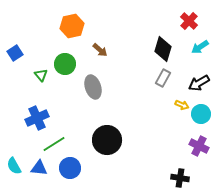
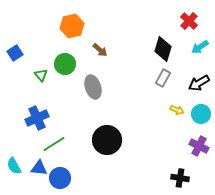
yellow arrow: moved 5 px left, 5 px down
blue circle: moved 10 px left, 10 px down
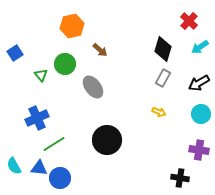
gray ellipse: rotated 20 degrees counterclockwise
yellow arrow: moved 18 px left, 2 px down
purple cross: moved 4 px down; rotated 18 degrees counterclockwise
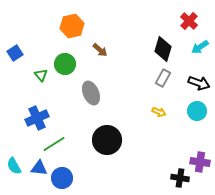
black arrow: rotated 130 degrees counterclockwise
gray ellipse: moved 2 px left, 6 px down; rotated 15 degrees clockwise
cyan circle: moved 4 px left, 3 px up
purple cross: moved 1 px right, 12 px down
blue circle: moved 2 px right
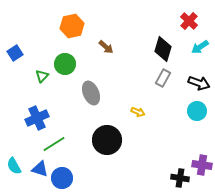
brown arrow: moved 6 px right, 3 px up
green triangle: moved 1 px right, 1 px down; rotated 24 degrees clockwise
yellow arrow: moved 21 px left
purple cross: moved 2 px right, 3 px down
blue triangle: moved 1 px right, 1 px down; rotated 12 degrees clockwise
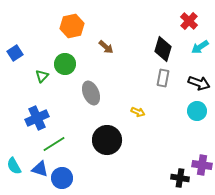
gray rectangle: rotated 18 degrees counterclockwise
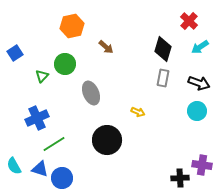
black cross: rotated 12 degrees counterclockwise
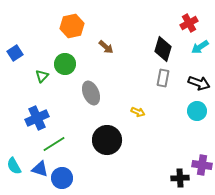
red cross: moved 2 px down; rotated 18 degrees clockwise
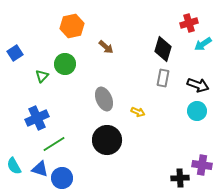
red cross: rotated 12 degrees clockwise
cyan arrow: moved 3 px right, 3 px up
black arrow: moved 1 px left, 2 px down
gray ellipse: moved 13 px right, 6 px down
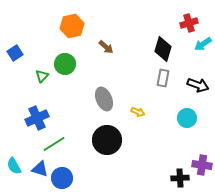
cyan circle: moved 10 px left, 7 px down
